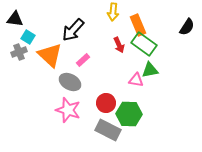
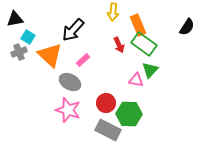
black triangle: rotated 18 degrees counterclockwise
green triangle: rotated 36 degrees counterclockwise
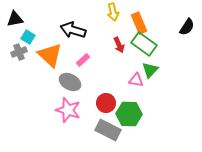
yellow arrow: rotated 18 degrees counterclockwise
orange rectangle: moved 1 px right, 2 px up
black arrow: rotated 65 degrees clockwise
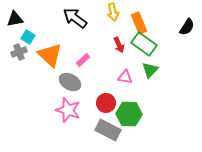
black arrow: moved 2 px right, 12 px up; rotated 20 degrees clockwise
pink triangle: moved 11 px left, 3 px up
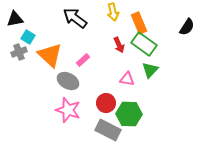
pink triangle: moved 2 px right, 2 px down
gray ellipse: moved 2 px left, 1 px up
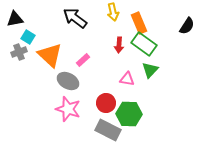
black semicircle: moved 1 px up
red arrow: rotated 28 degrees clockwise
pink star: moved 1 px up
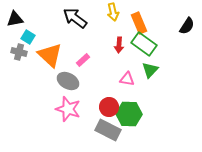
gray cross: rotated 35 degrees clockwise
red circle: moved 3 px right, 4 px down
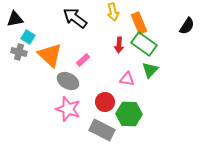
red circle: moved 4 px left, 5 px up
gray rectangle: moved 6 px left
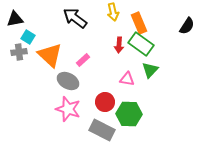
green rectangle: moved 3 px left
gray cross: rotated 21 degrees counterclockwise
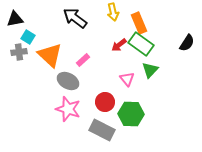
black semicircle: moved 17 px down
red arrow: rotated 49 degrees clockwise
pink triangle: rotated 42 degrees clockwise
green hexagon: moved 2 px right
